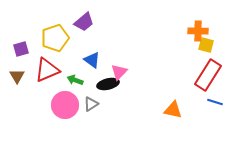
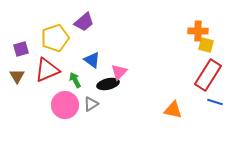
green arrow: rotated 42 degrees clockwise
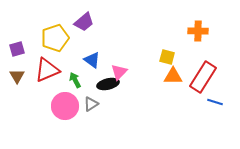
yellow square: moved 39 px left, 12 px down
purple square: moved 4 px left
red rectangle: moved 5 px left, 2 px down
pink circle: moved 1 px down
orange triangle: moved 34 px up; rotated 12 degrees counterclockwise
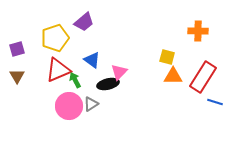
red triangle: moved 11 px right
pink circle: moved 4 px right
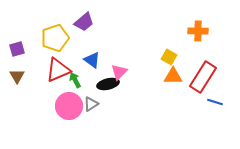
yellow square: moved 2 px right; rotated 14 degrees clockwise
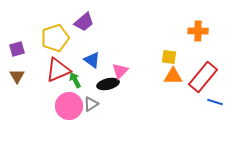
yellow square: rotated 21 degrees counterclockwise
pink triangle: moved 1 px right, 1 px up
red rectangle: rotated 8 degrees clockwise
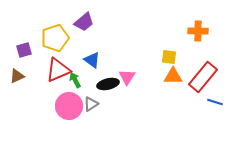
purple square: moved 7 px right, 1 px down
pink triangle: moved 7 px right, 6 px down; rotated 12 degrees counterclockwise
brown triangle: rotated 35 degrees clockwise
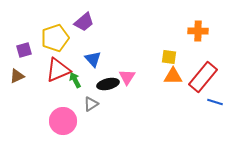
blue triangle: moved 1 px right, 1 px up; rotated 12 degrees clockwise
pink circle: moved 6 px left, 15 px down
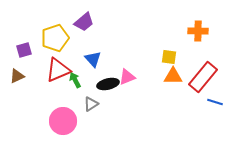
pink triangle: rotated 36 degrees clockwise
